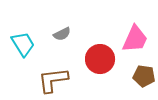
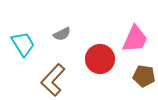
brown L-shape: rotated 40 degrees counterclockwise
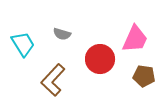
gray semicircle: rotated 42 degrees clockwise
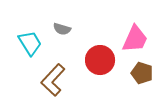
gray semicircle: moved 5 px up
cyan trapezoid: moved 7 px right, 1 px up
red circle: moved 1 px down
brown pentagon: moved 2 px left, 3 px up; rotated 10 degrees clockwise
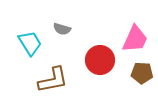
brown pentagon: rotated 15 degrees counterclockwise
brown L-shape: rotated 144 degrees counterclockwise
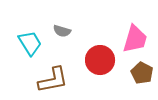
gray semicircle: moved 2 px down
pink trapezoid: rotated 8 degrees counterclockwise
brown pentagon: rotated 25 degrees clockwise
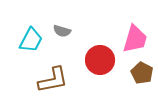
cyan trapezoid: moved 1 px right, 3 px up; rotated 60 degrees clockwise
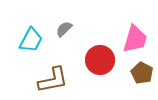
gray semicircle: moved 2 px right, 2 px up; rotated 120 degrees clockwise
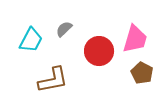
red circle: moved 1 px left, 9 px up
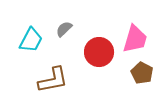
red circle: moved 1 px down
